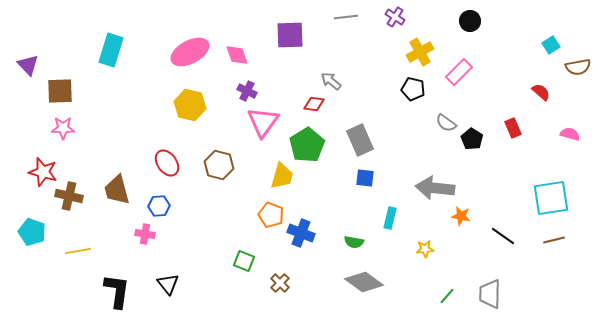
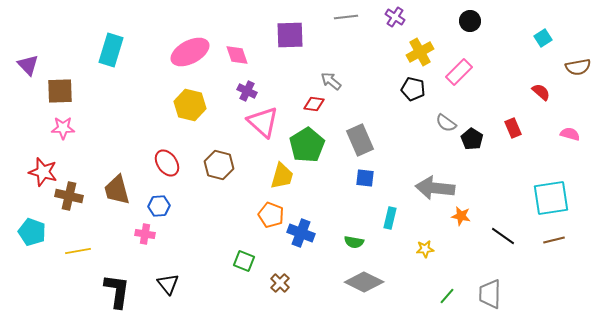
cyan square at (551, 45): moved 8 px left, 7 px up
pink triangle at (263, 122): rotated 24 degrees counterclockwise
gray diamond at (364, 282): rotated 9 degrees counterclockwise
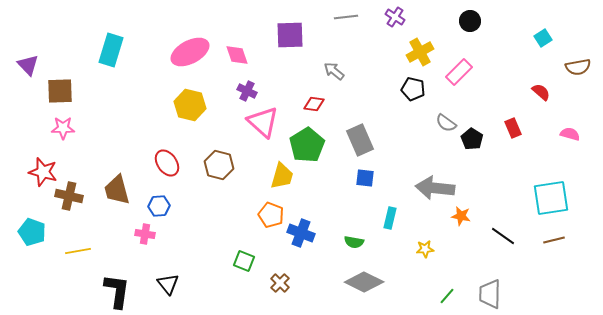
gray arrow at (331, 81): moved 3 px right, 10 px up
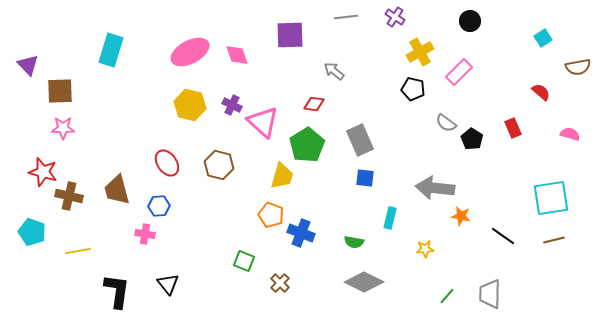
purple cross at (247, 91): moved 15 px left, 14 px down
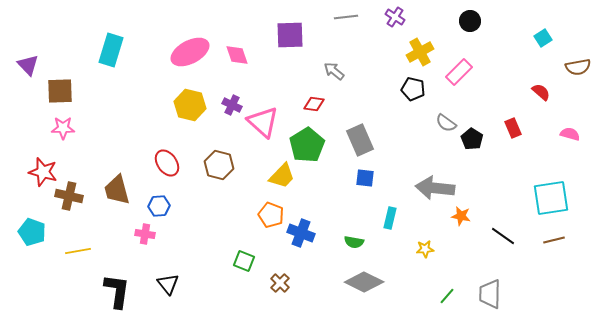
yellow trapezoid at (282, 176): rotated 28 degrees clockwise
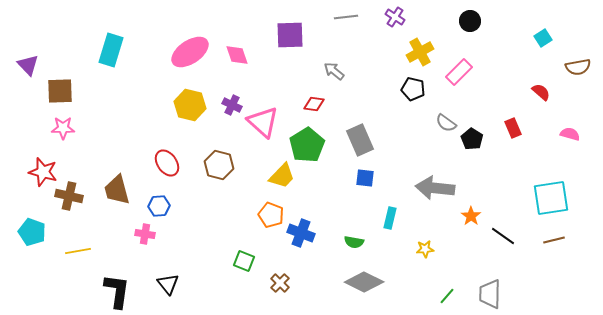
pink ellipse at (190, 52): rotated 6 degrees counterclockwise
orange star at (461, 216): moved 10 px right; rotated 24 degrees clockwise
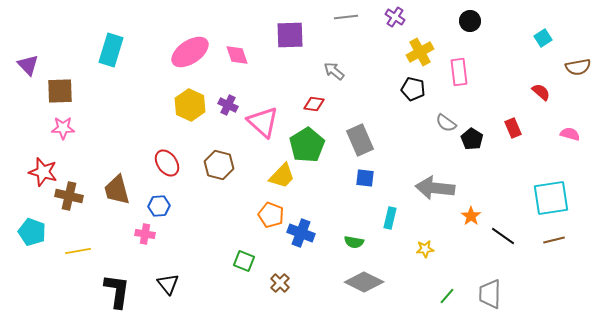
pink rectangle at (459, 72): rotated 52 degrees counterclockwise
yellow hexagon at (190, 105): rotated 12 degrees clockwise
purple cross at (232, 105): moved 4 px left
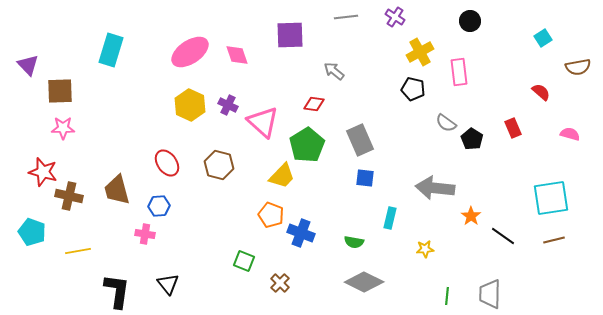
green line at (447, 296): rotated 36 degrees counterclockwise
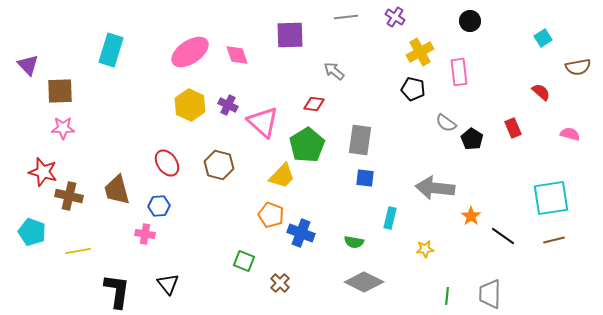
gray rectangle at (360, 140): rotated 32 degrees clockwise
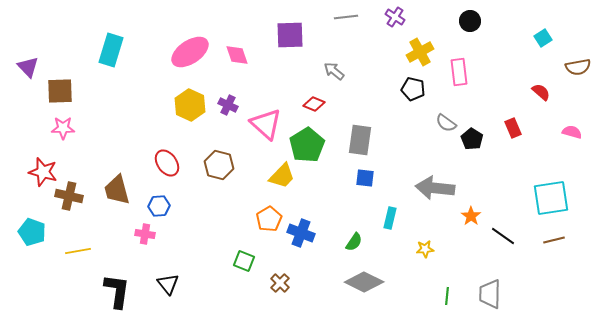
purple triangle at (28, 65): moved 2 px down
red diamond at (314, 104): rotated 15 degrees clockwise
pink triangle at (263, 122): moved 3 px right, 2 px down
pink semicircle at (570, 134): moved 2 px right, 2 px up
orange pentagon at (271, 215): moved 2 px left, 4 px down; rotated 20 degrees clockwise
green semicircle at (354, 242): rotated 66 degrees counterclockwise
